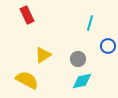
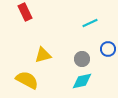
red rectangle: moved 2 px left, 3 px up
cyan line: rotated 49 degrees clockwise
blue circle: moved 3 px down
yellow triangle: rotated 18 degrees clockwise
gray circle: moved 4 px right
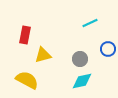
red rectangle: moved 23 px down; rotated 36 degrees clockwise
gray circle: moved 2 px left
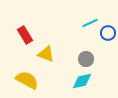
red rectangle: rotated 42 degrees counterclockwise
blue circle: moved 16 px up
yellow triangle: moved 3 px right, 1 px up; rotated 36 degrees clockwise
gray circle: moved 6 px right
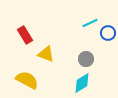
cyan diamond: moved 2 px down; rotated 20 degrees counterclockwise
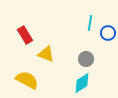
cyan line: rotated 56 degrees counterclockwise
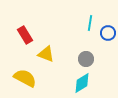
yellow semicircle: moved 2 px left, 2 px up
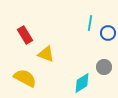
gray circle: moved 18 px right, 8 px down
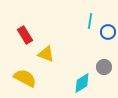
cyan line: moved 2 px up
blue circle: moved 1 px up
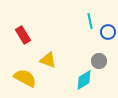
cyan line: rotated 21 degrees counterclockwise
red rectangle: moved 2 px left
yellow triangle: moved 2 px right, 6 px down
gray circle: moved 5 px left, 6 px up
cyan diamond: moved 2 px right, 3 px up
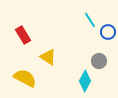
cyan line: moved 1 px up; rotated 21 degrees counterclockwise
yellow triangle: moved 3 px up; rotated 12 degrees clockwise
cyan diamond: moved 1 px right, 1 px down; rotated 30 degrees counterclockwise
